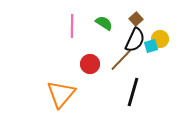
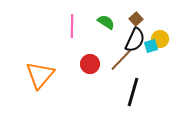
green semicircle: moved 2 px right, 1 px up
orange triangle: moved 21 px left, 19 px up
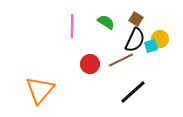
brown square: rotated 16 degrees counterclockwise
brown line: rotated 20 degrees clockwise
orange triangle: moved 15 px down
black line: rotated 32 degrees clockwise
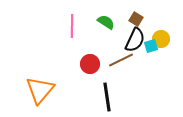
yellow circle: moved 1 px right
black line: moved 26 px left, 5 px down; rotated 56 degrees counterclockwise
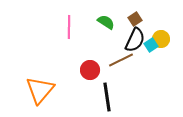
brown square: moved 1 px left; rotated 24 degrees clockwise
pink line: moved 3 px left, 1 px down
cyan square: moved 1 px up; rotated 16 degrees counterclockwise
red circle: moved 6 px down
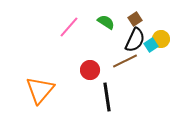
pink line: rotated 40 degrees clockwise
brown line: moved 4 px right, 1 px down
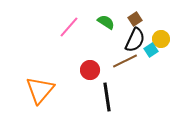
cyan square: moved 5 px down
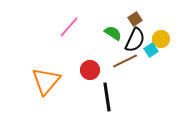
green semicircle: moved 7 px right, 11 px down
orange triangle: moved 6 px right, 9 px up
